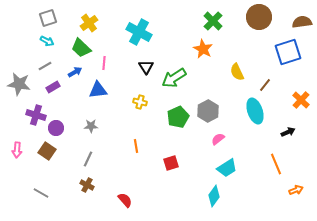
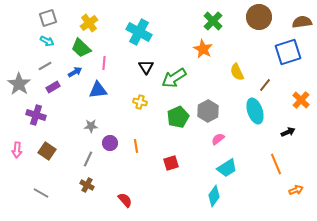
gray star at (19, 84): rotated 25 degrees clockwise
purple circle at (56, 128): moved 54 px right, 15 px down
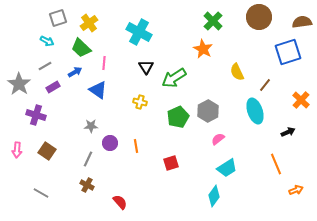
gray square at (48, 18): moved 10 px right
blue triangle at (98, 90): rotated 42 degrees clockwise
red semicircle at (125, 200): moved 5 px left, 2 px down
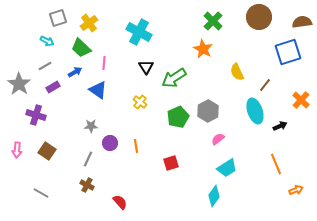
yellow cross at (140, 102): rotated 24 degrees clockwise
black arrow at (288, 132): moved 8 px left, 6 px up
